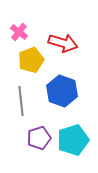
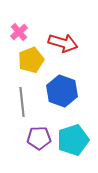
pink cross: rotated 12 degrees clockwise
gray line: moved 1 px right, 1 px down
purple pentagon: rotated 15 degrees clockwise
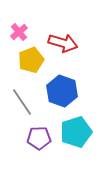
gray line: rotated 28 degrees counterclockwise
cyan pentagon: moved 3 px right, 8 px up
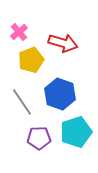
blue hexagon: moved 2 px left, 3 px down
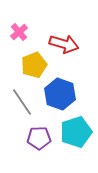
red arrow: moved 1 px right, 1 px down
yellow pentagon: moved 3 px right, 5 px down
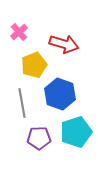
gray line: moved 1 px down; rotated 24 degrees clockwise
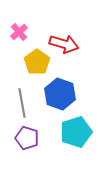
yellow pentagon: moved 3 px right, 3 px up; rotated 15 degrees counterclockwise
purple pentagon: moved 12 px left; rotated 20 degrees clockwise
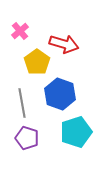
pink cross: moved 1 px right, 1 px up
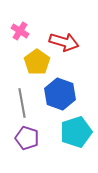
pink cross: rotated 18 degrees counterclockwise
red arrow: moved 2 px up
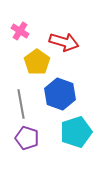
gray line: moved 1 px left, 1 px down
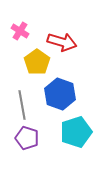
red arrow: moved 2 px left
gray line: moved 1 px right, 1 px down
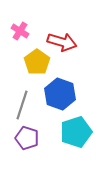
gray line: rotated 28 degrees clockwise
